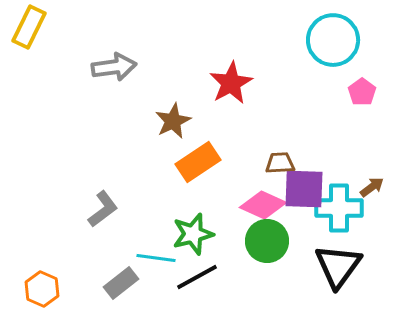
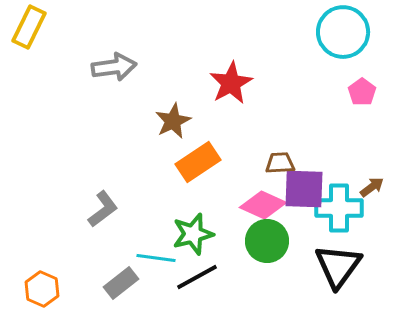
cyan circle: moved 10 px right, 8 px up
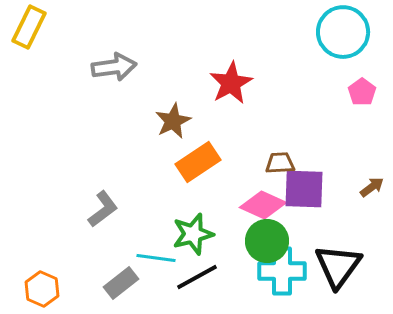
cyan cross: moved 57 px left, 63 px down
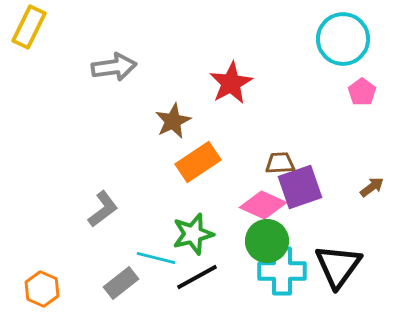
cyan circle: moved 7 px down
purple square: moved 4 px left, 2 px up; rotated 21 degrees counterclockwise
cyan line: rotated 6 degrees clockwise
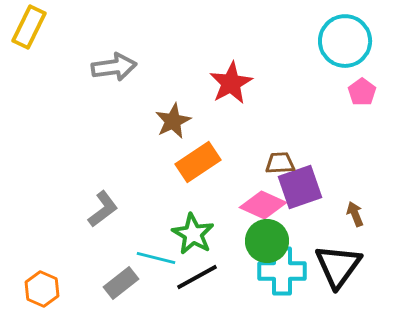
cyan circle: moved 2 px right, 2 px down
brown arrow: moved 17 px left, 27 px down; rotated 75 degrees counterclockwise
green star: rotated 27 degrees counterclockwise
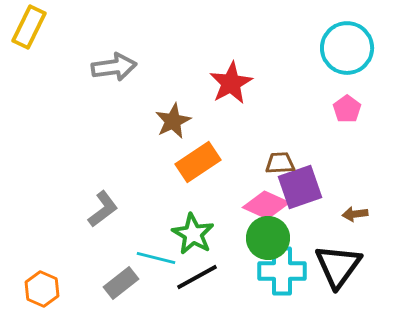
cyan circle: moved 2 px right, 7 px down
pink pentagon: moved 15 px left, 17 px down
pink diamond: moved 3 px right
brown arrow: rotated 75 degrees counterclockwise
green circle: moved 1 px right, 3 px up
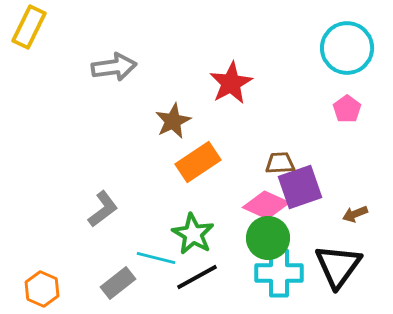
brown arrow: rotated 15 degrees counterclockwise
cyan cross: moved 3 px left, 2 px down
gray rectangle: moved 3 px left
